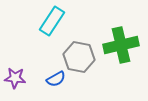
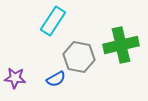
cyan rectangle: moved 1 px right
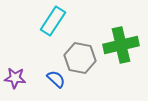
gray hexagon: moved 1 px right, 1 px down
blue semicircle: rotated 108 degrees counterclockwise
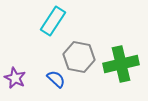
green cross: moved 19 px down
gray hexagon: moved 1 px left, 1 px up
purple star: rotated 20 degrees clockwise
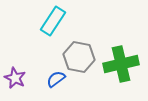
blue semicircle: rotated 78 degrees counterclockwise
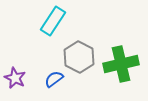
gray hexagon: rotated 16 degrees clockwise
blue semicircle: moved 2 px left
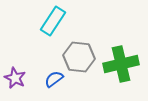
gray hexagon: rotated 20 degrees counterclockwise
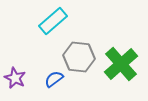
cyan rectangle: rotated 16 degrees clockwise
green cross: rotated 28 degrees counterclockwise
